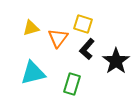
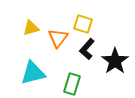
black star: moved 1 px left
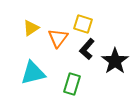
yellow triangle: rotated 18 degrees counterclockwise
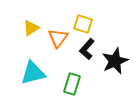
black star: rotated 12 degrees clockwise
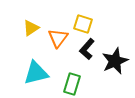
cyan triangle: moved 3 px right
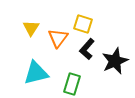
yellow triangle: rotated 24 degrees counterclockwise
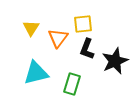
yellow square: rotated 24 degrees counterclockwise
black L-shape: rotated 20 degrees counterclockwise
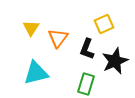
yellow square: moved 21 px right; rotated 18 degrees counterclockwise
green rectangle: moved 14 px right
